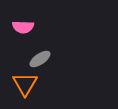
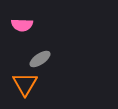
pink semicircle: moved 1 px left, 2 px up
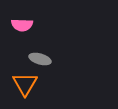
gray ellipse: rotated 50 degrees clockwise
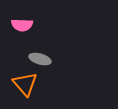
orange triangle: rotated 12 degrees counterclockwise
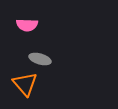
pink semicircle: moved 5 px right
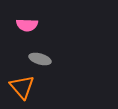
orange triangle: moved 3 px left, 3 px down
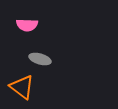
orange triangle: rotated 12 degrees counterclockwise
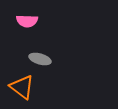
pink semicircle: moved 4 px up
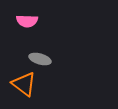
orange triangle: moved 2 px right, 3 px up
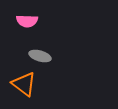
gray ellipse: moved 3 px up
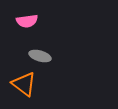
pink semicircle: rotated 10 degrees counterclockwise
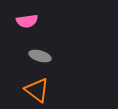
orange triangle: moved 13 px right, 6 px down
